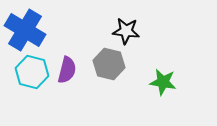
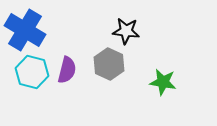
gray hexagon: rotated 12 degrees clockwise
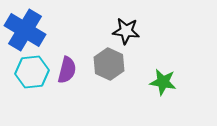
cyan hexagon: rotated 20 degrees counterclockwise
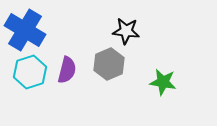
gray hexagon: rotated 12 degrees clockwise
cyan hexagon: moved 2 px left; rotated 12 degrees counterclockwise
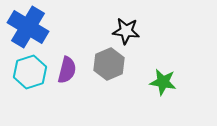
blue cross: moved 3 px right, 3 px up
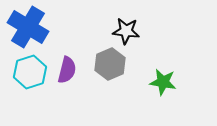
gray hexagon: moved 1 px right
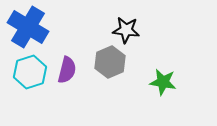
black star: moved 1 px up
gray hexagon: moved 2 px up
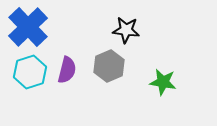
blue cross: rotated 15 degrees clockwise
gray hexagon: moved 1 px left, 4 px down
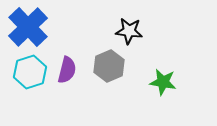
black star: moved 3 px right, 1 px down
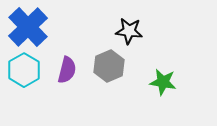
cyan hexagon: moved 6 px left, 2 px up; rotated 12 degrees counterclockwise
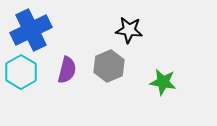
blue cross: moved 3 px right, 3 px down; rotated 18 degrees clockwise
black star: moved 1 px up
cyan hexagon: moved 3 px left, 2 px down
